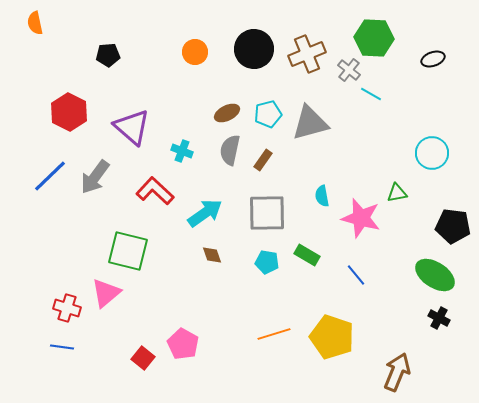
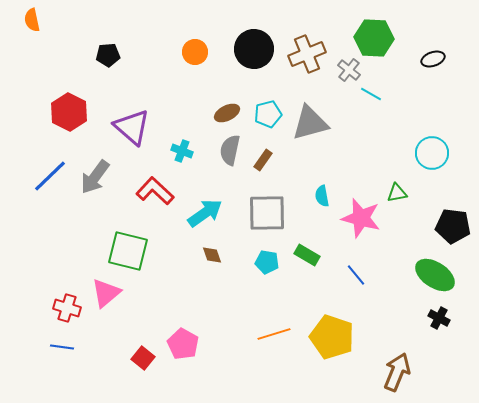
orange semicircle at (35, 23): moved 3 px left, 3 px up
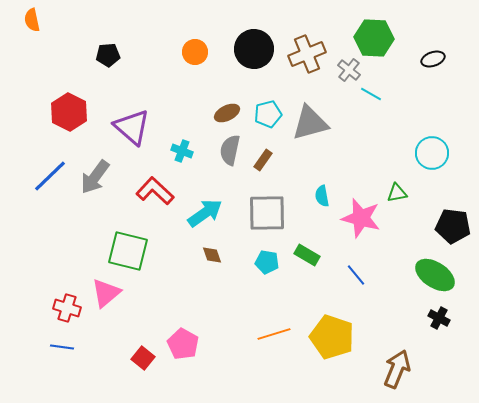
brown arrow at (397, 372): moved 3 px up
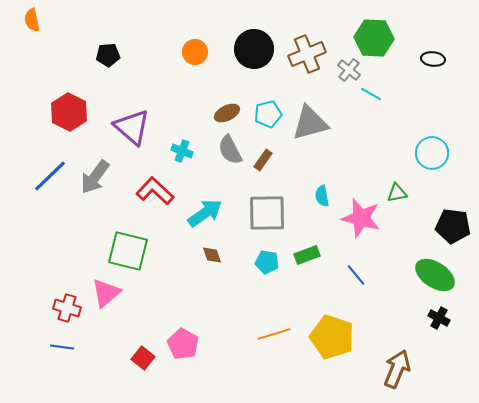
black ellipse at (433, 59): rotated 25 degrees clockwise
gray semicircle at (230, 150): rotated 40 degrees counterclockwise
green rectangle at (307, 255): rotated 50 degrees counterclockwise
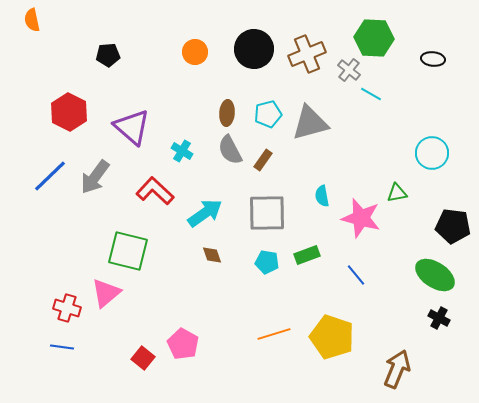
brown ellipse at (227, 113): rotated 60 degrees counterclockwise
cyan cross at (182, 151): rotated 10 degrees clockwise
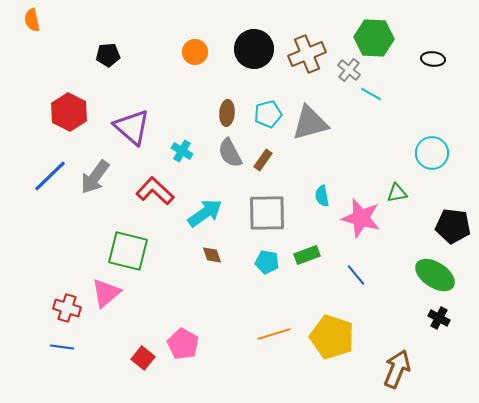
gray semicircle at (230, 150): moved 3 px down
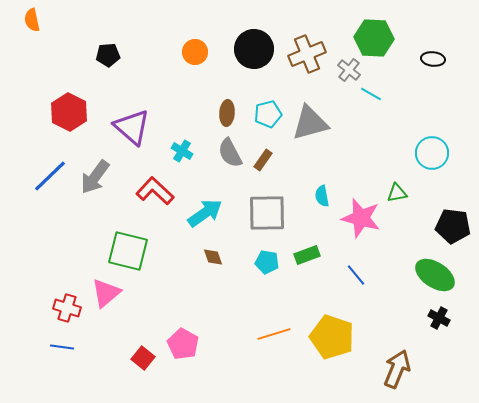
brown diamond at (212, 255): moved 1 px right, 2 px down
